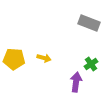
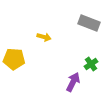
yellow arrow: moved 21 px up
purple arrow: moved 3 px left; rotated 18 degrees clockwise
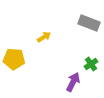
yellow arrow: rotated 48 degrees counterclockwise
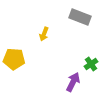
gray rectangle: moved 9 px left, 6 px up
yellow arrow: moved 3 px up; rotated 144 degrees clockwise
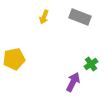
yellow arrow: moved 17 px up
yellow pentagon: rotated 15 degrees counterclockwise
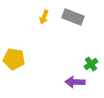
gray rectangle: moved 7 px left
yellow pentagon: rotated 20 degrees clockwise
purple arrow: moved 2 px right; rotated 114 degrees counterclockwise
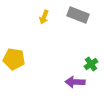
gray rectangle: moved 5 px right, 2 px up
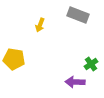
yellow arrow: moved 4 px left, 8 px down
